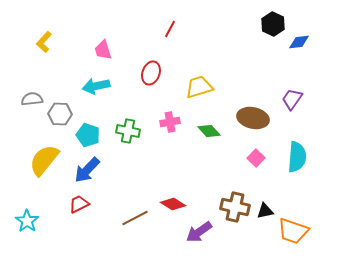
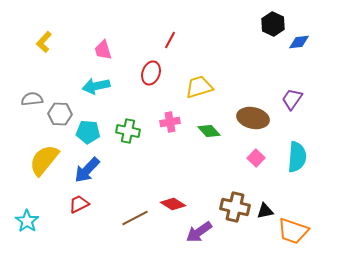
red line: moved 11 px down
cyan pentagon: moved 3 px up; rotated 15 degrees counterclockwise
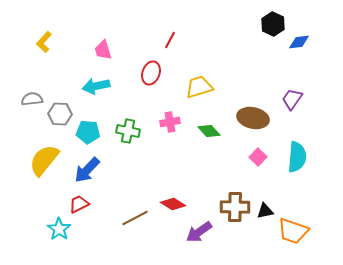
pink square: moved 2 px right, 1 px up
brown cross: rotated 12 degrees counterclockwise
cyan star: moved 32 px right, 8 px down
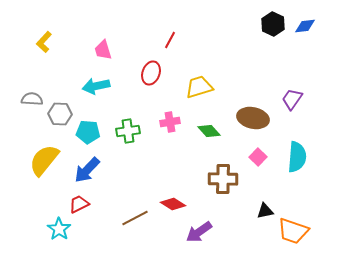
blue diamond: moved 6 px right, 16 px up
gray semicircle: rotated 10 degrees clockwise
green cross: rotated 20 degrees counterclockwise
brown cross: moved 12 px left, 28 px up
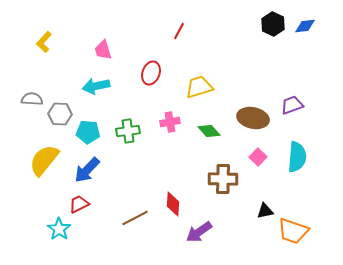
red line: moved 9 px right, 9 px up
purple trapezoid: moved 6 px down; rotated 35 degrees clockwise
red diamond: rotated 60 degrees clockwise
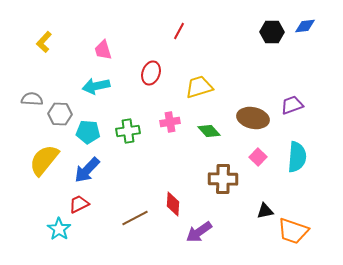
black hexagon: moved 1 px left, 8 px down; rotated 25 degrees counterclockwise
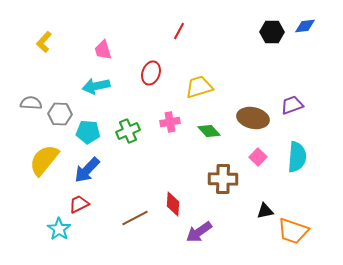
gray semicircle: moved 1 px left, 4 px down
green cross: rotated 15 degrees counterclockwise
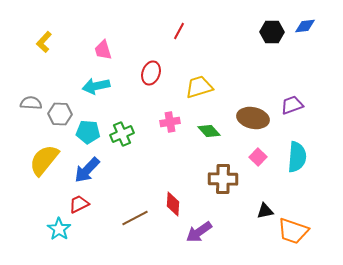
green cross: moved 6 px left, 3 px down
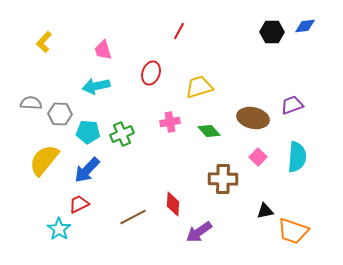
brown line: moved 2 px left, 1 px up
